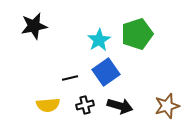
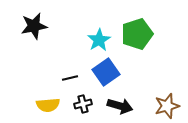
black cross: moved 2 px left, 1 px up
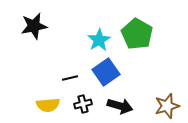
green pentagon: rotated 24 degrees counterclockwise
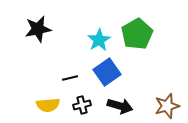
black star: moved 4 px right, 3 px down
green pentagon: rotated 12 degrees clockwise
blue square: moved 1 px right
black cross: moved 1 px left, 1 px down
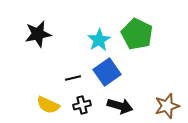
black star: moved 5 px down
green pentagon: rotated 16 degrees counterclockwise
black line: moved 3 px right
yellow semicircle: rotated 30 degrees clockwise
